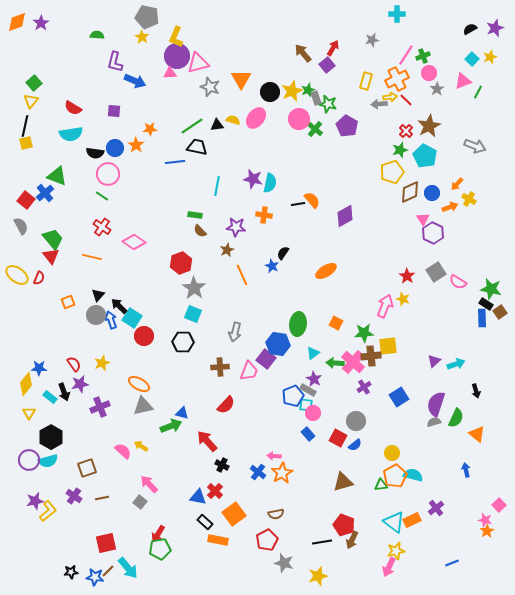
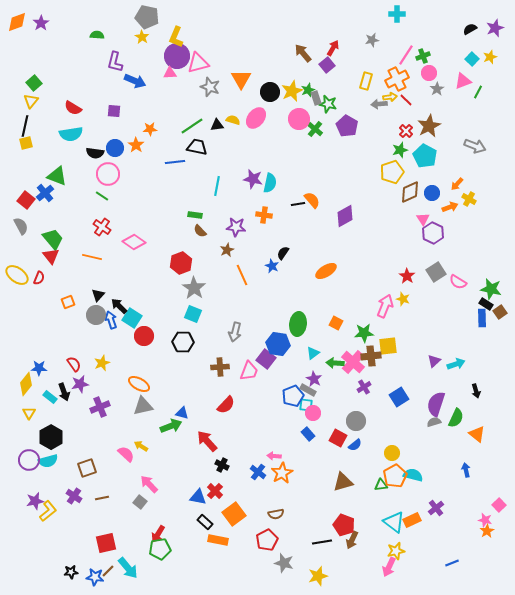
pink semicircle at (123, 451): moved 3 px right, 3 px down
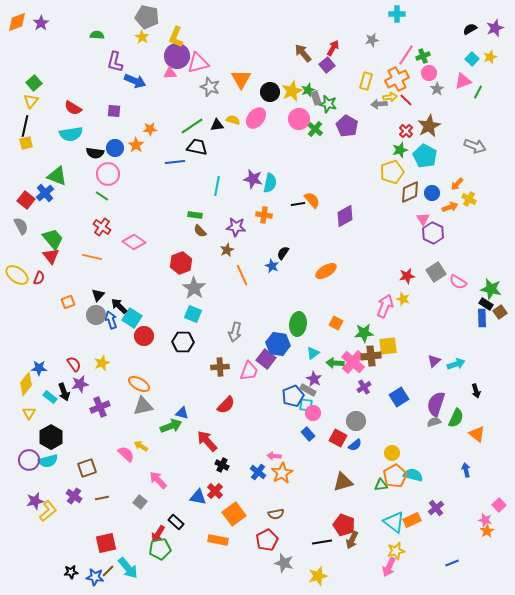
red star at (407, 276): rotated 28 degrees clockwise
pink arrow at (149, 484): moved 9 px right, 4 px up
black rectangle at (205, 522): moved 29 px left
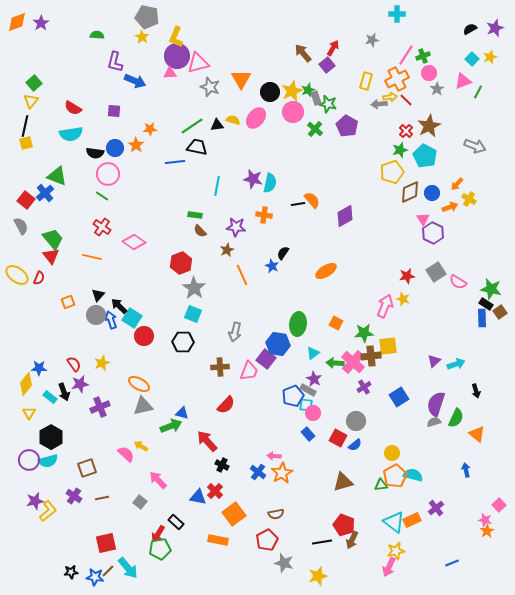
pink circle at (299, 119): moved 6 px left, 7 px up
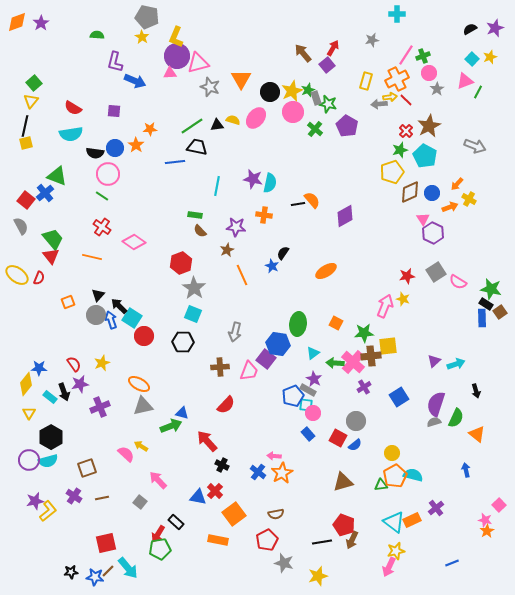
pink triangle at (463, 81): moved 2 px right
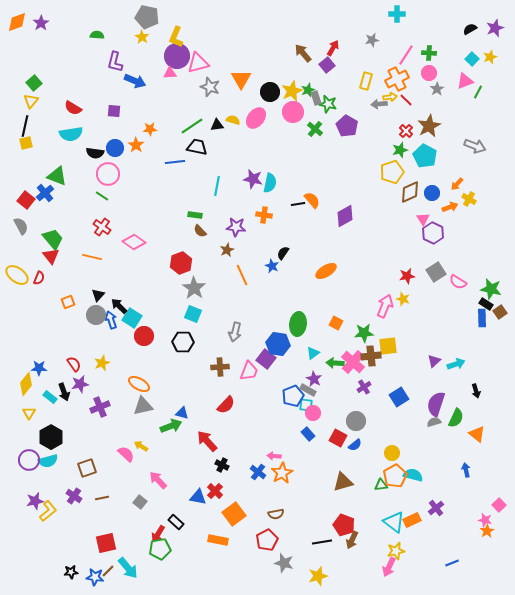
green cross at (423, 56): moved 6 px right, 3 px up; rotated 24 degrees clockwise
